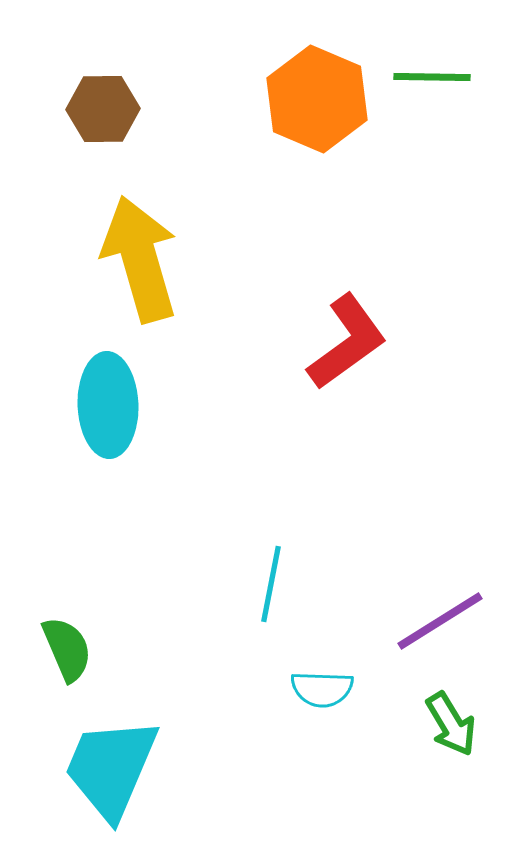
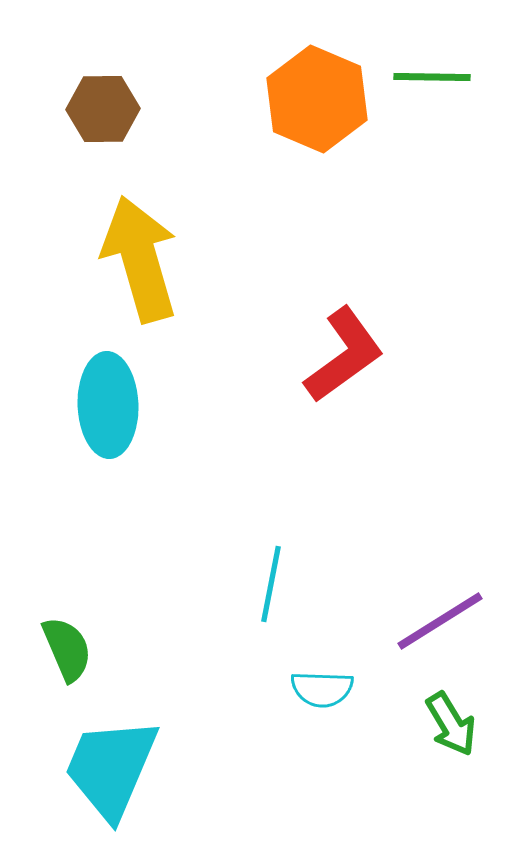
red L-shape: moved 3 px left, 13 px down
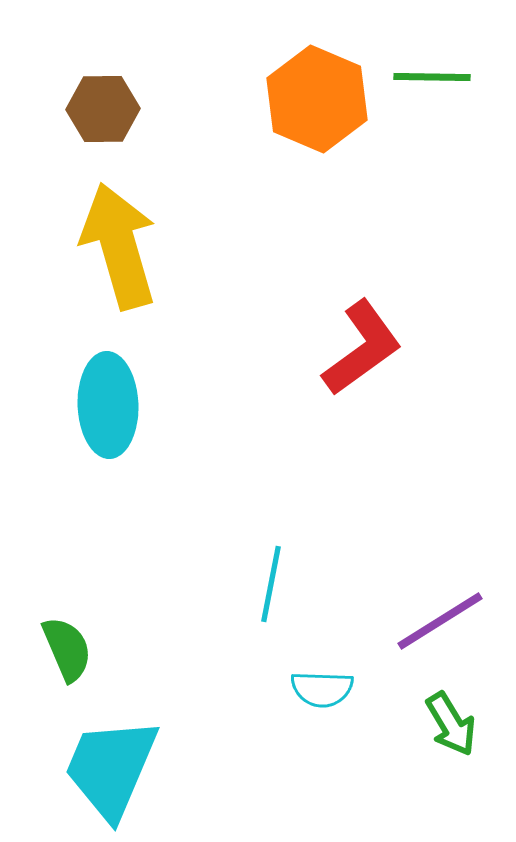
yellow arrow: moved 21 px left, 13 px up
red L-shape: moved 18 px right, 7 px up
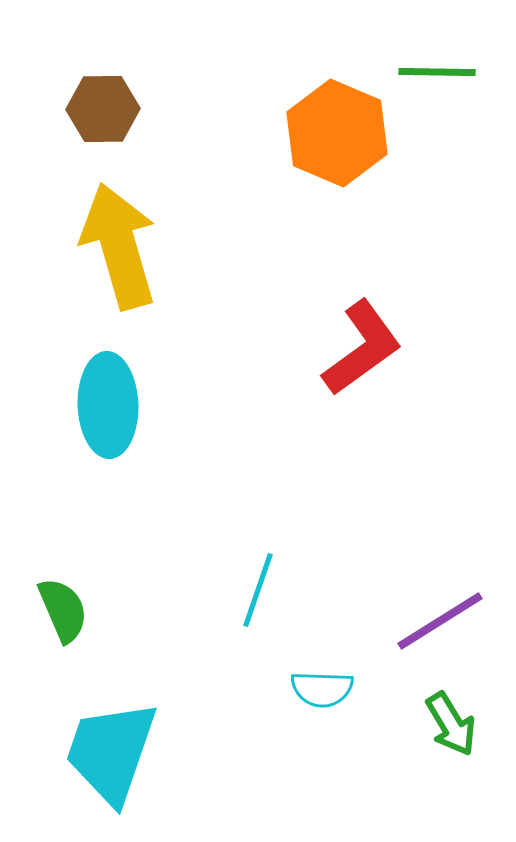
green line: moved 5 px right, 5 px up
orange hexagon: moved 20 px right, 34 px down
cyan line: moved 13 px left, 6 px down; rotated 8 degrees clockwise
green semicircle: moved 4 px left, 39 px up
cyan trapezoid: moved 16 px up; rotated 4 degrees counterclockwise
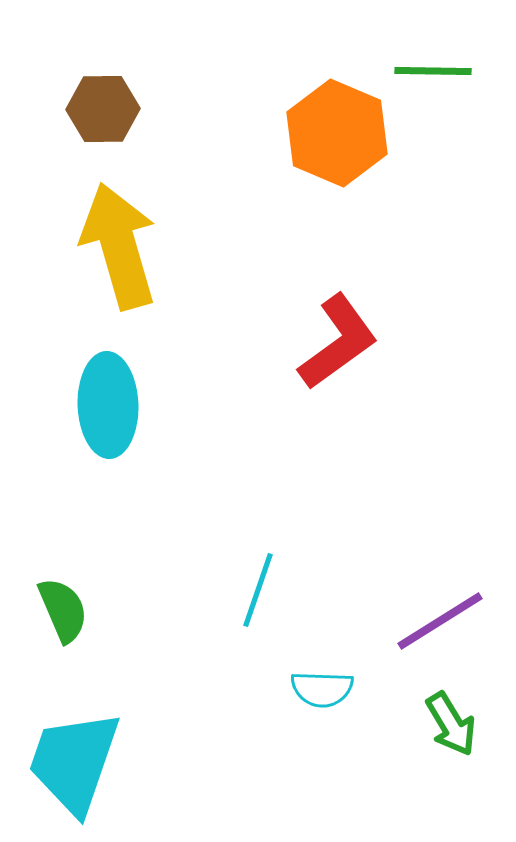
green line: moved 4 px left, 1 px up
red L-shape: moved 24 px left, 6 px up
cyan trapezoid: moved 37 px left, 10 px down
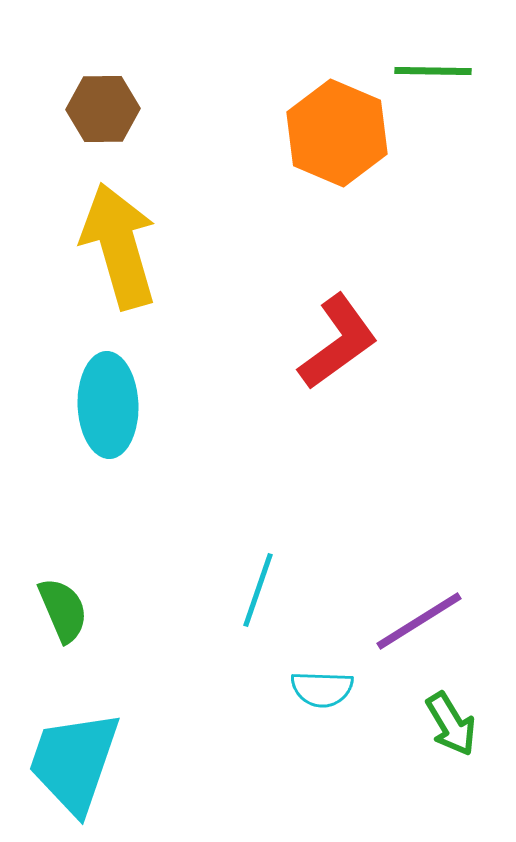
purple line: moved 21 px left
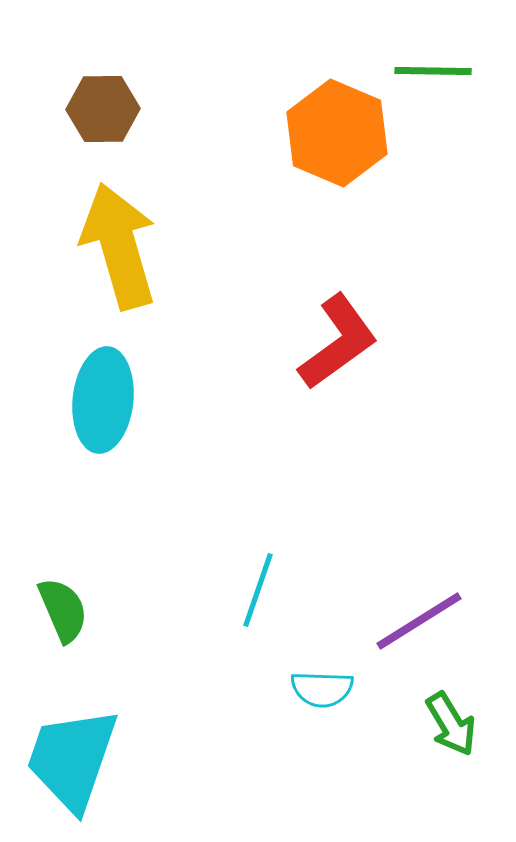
cyan ellipse: moved 5 px left, 5 px up; rotated 8 degrees clockwise
cyan trapezoid: moved 2 px left, 3 px up
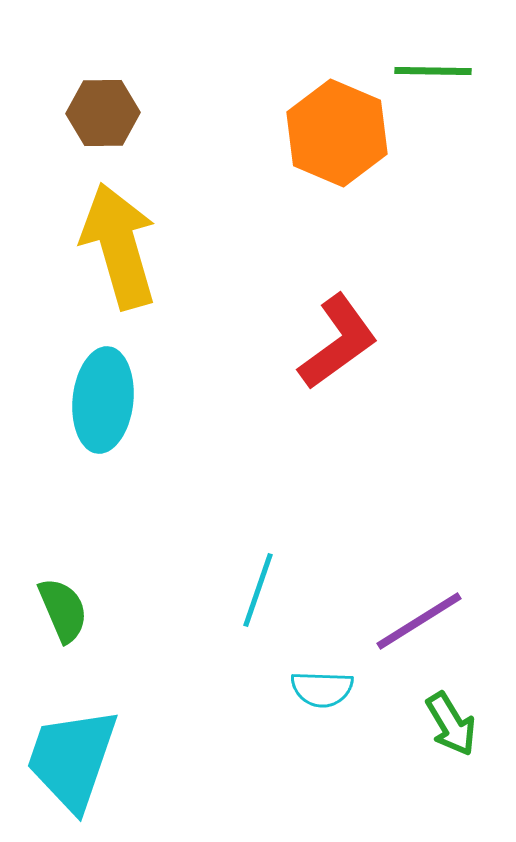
brown hexagon: moved 4 px down
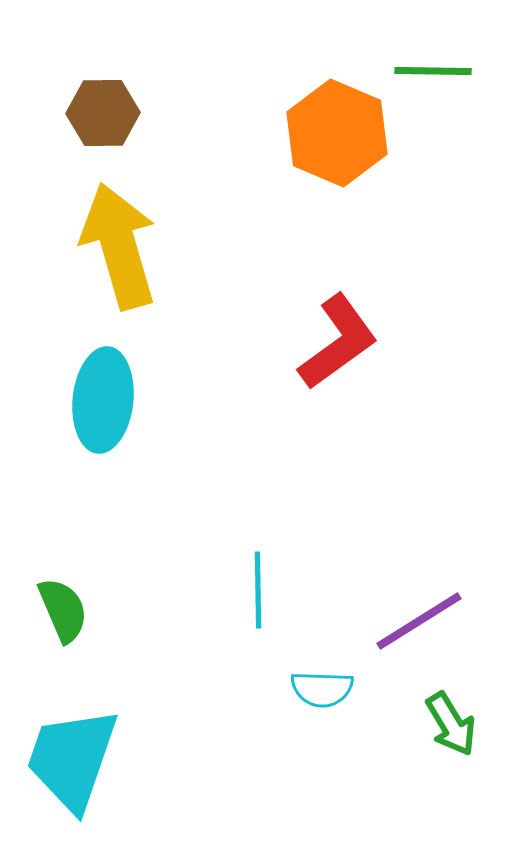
cyan line: rotated 20 degrees counterclockwise
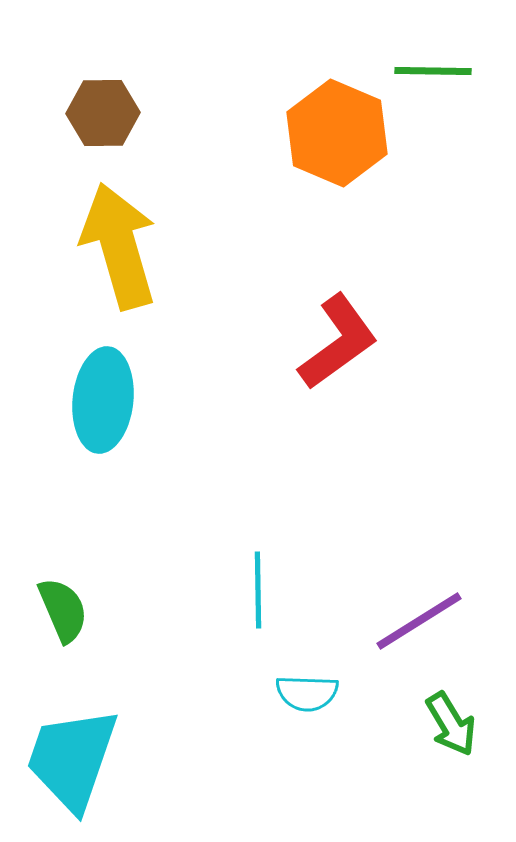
cyan semicircle: moved 15 px left, 4 px down
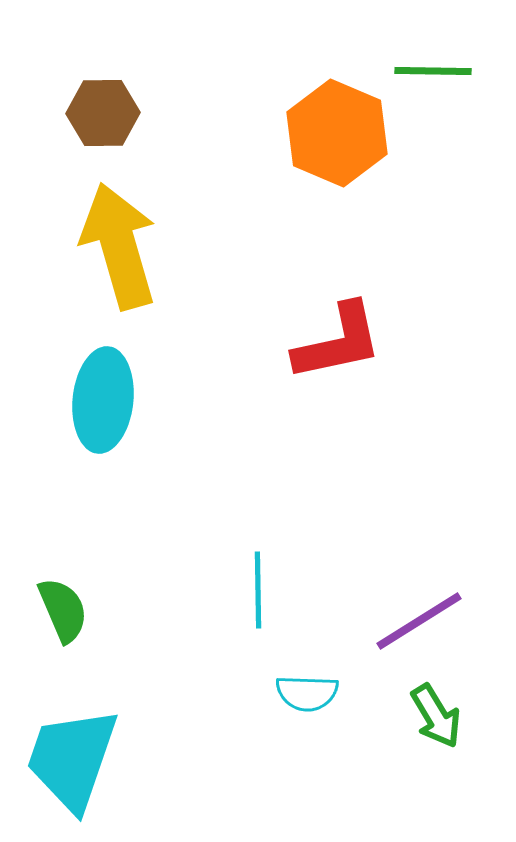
red L-shape: rotated 24 degrees clockwise
green arrow: moved 15 px left, 8 px up
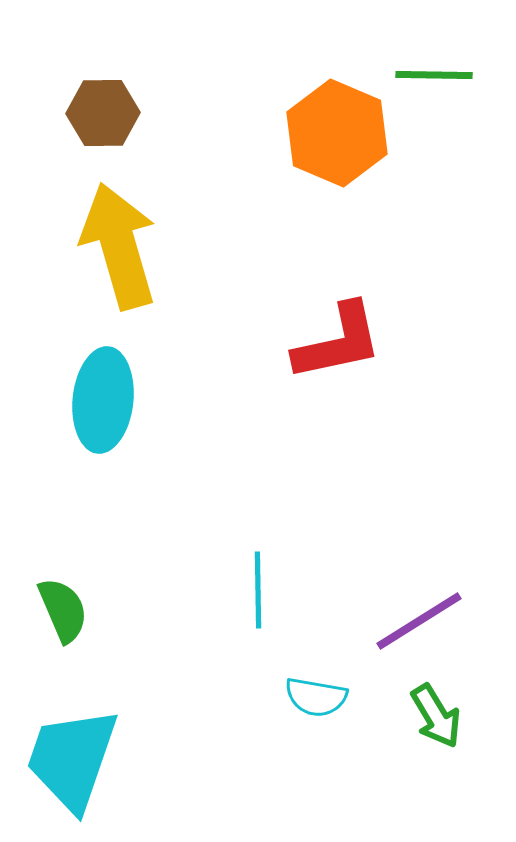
green line: moved 1 px right, 4 px down
cyan semicircle: moved 9 px right, 4 px down; rotated 8 degrees clockwise
